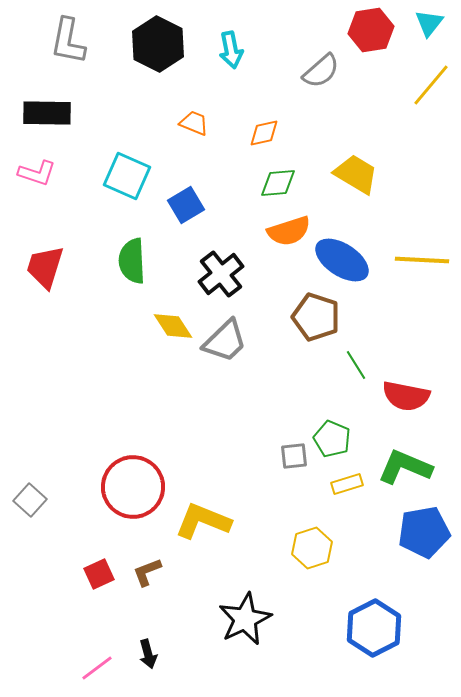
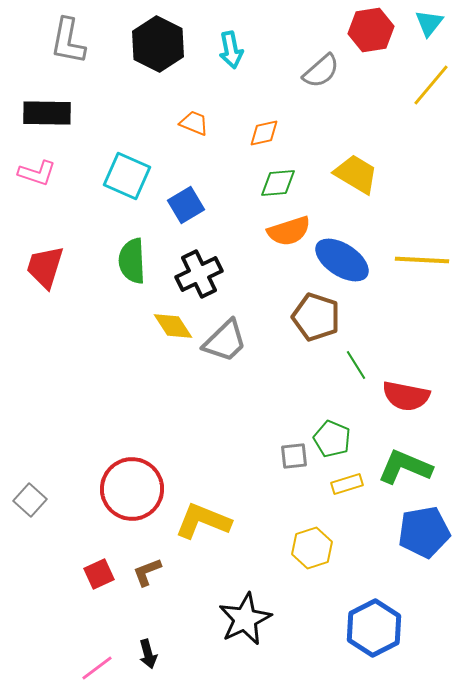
black cross at (221, 274): moved 22 px left; rotated 12 degrees clockwise
red circle at (133, 487): moved 1 px left, 2 px down
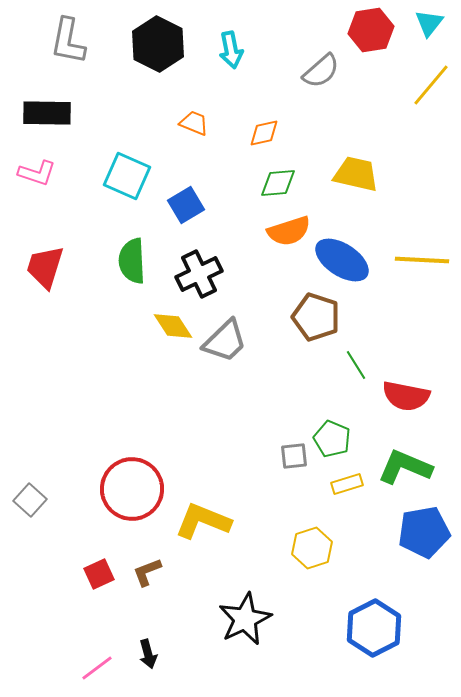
yellow trapezoid at (356, 174): rotated 18 degrees counterclockwise
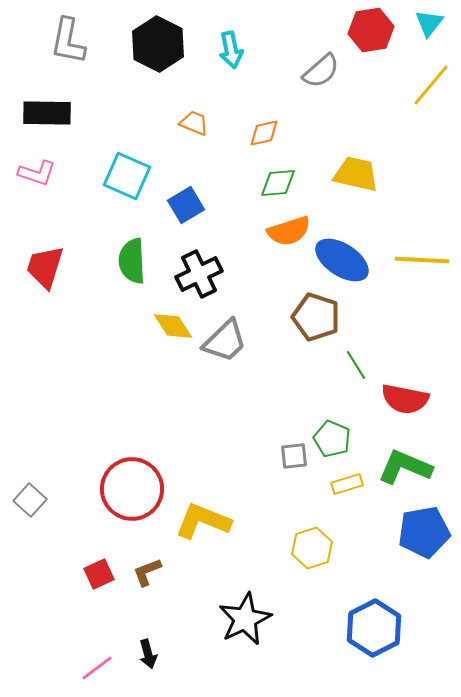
red semicircle at (406, 396): moved 1 px left, 3 px down
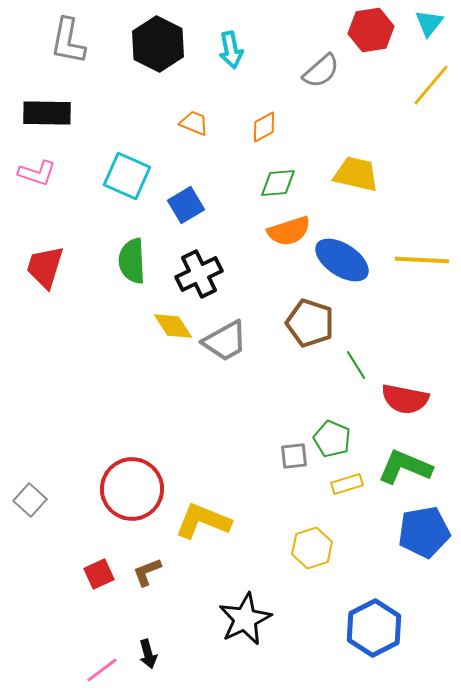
orange diamond at (264, 133): moved 6 px up; rotated 16 degrees counterclockwise
brown pentagon at (316, 317): moved 6 px left, 6 px down
gray trapezoid at (225, 341): rotated 15 degrees clockwise
pink line at (97, 668): moved 5 px right, 2 px down
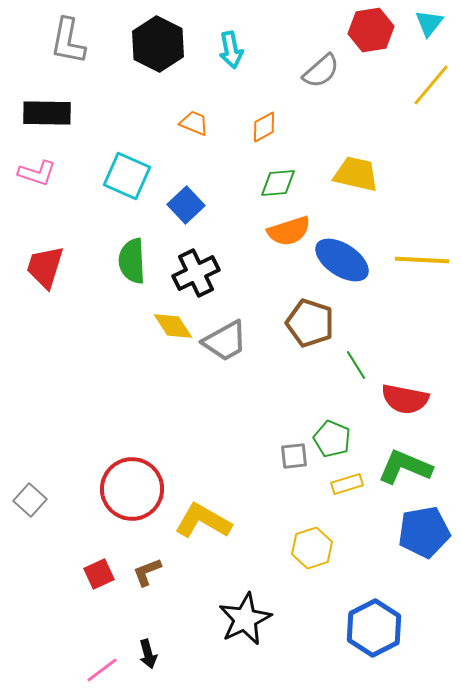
blue square at (186, 205): rotated 12 degrees counterclockwise
black cross at (199, 274): moved 3 px left, 1 px up
yellow L-shape at (203, 521): rotated 8 degrees clockwise
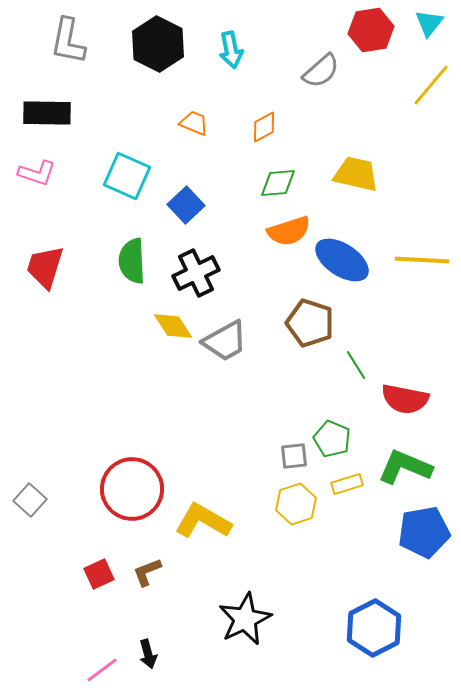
yellow hexagon at (312, 548): moved 16 px left, 44 px up
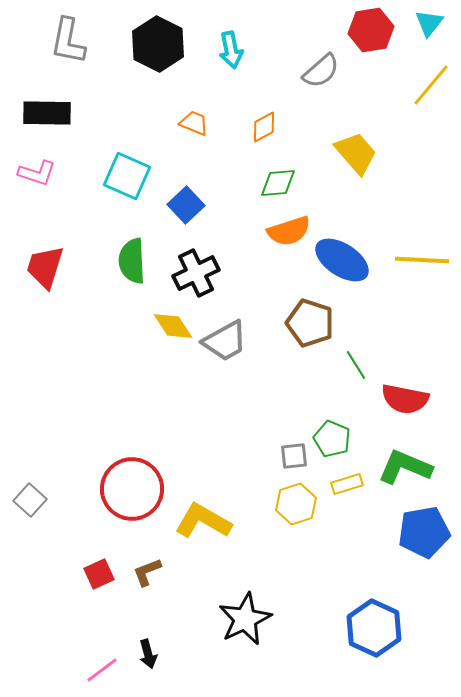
yellow trapezoid at (356, 174): moved 21 px up; rotated 36 degrees clockwise
blue hexagon at (374, 628): rotated 8 degrees counterclockwise
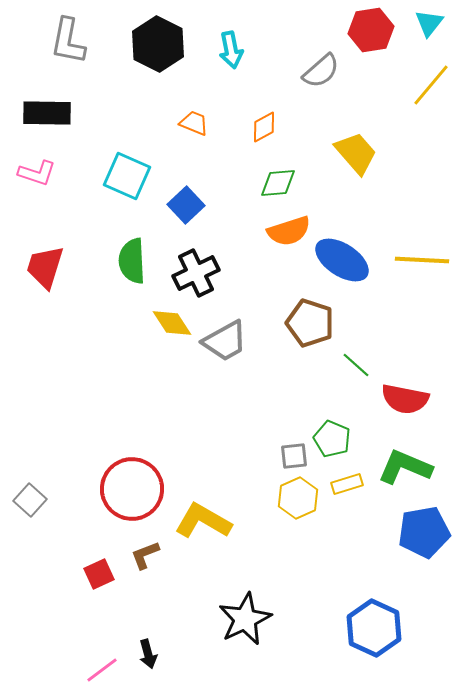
yellow diamond at (173, 326): moved 1 px left, 3 px up
green line at (356, 365): rotated 16 degrees counterclockwise
yellow hexagon at (296, 504): moved 2 px right, 6 px up; rotated 6 degrees counterclockwise
brown L-shape at (147, 572): moved 2 px left, 17 px up
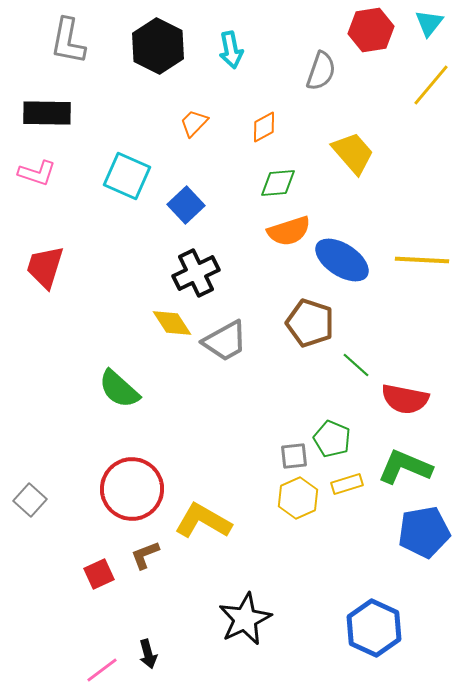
black hexagon at (158, 44): moved 2 px down
gray semicircle at (321, 71): rotated 30 degrees counterclockwise
orange trapezoid at (194, 123): rotated 68 degrees counterclockwise
yellow trapezoid at (356, 153): moved 3 px left
green semicircle at (132, 261): moved 13 px left, 128 px down; rotated 45 degrees counterclockwise
